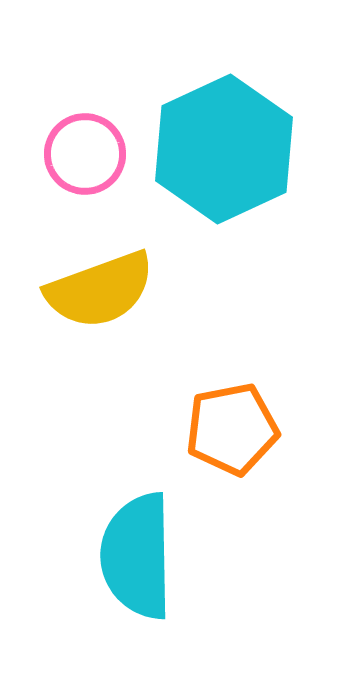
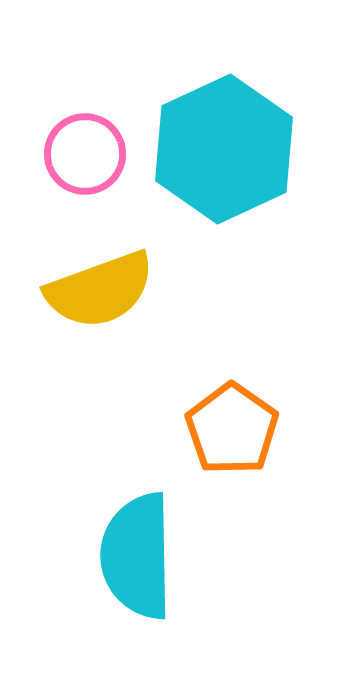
orange pentagon: rotated 26 degrees counterclockwise
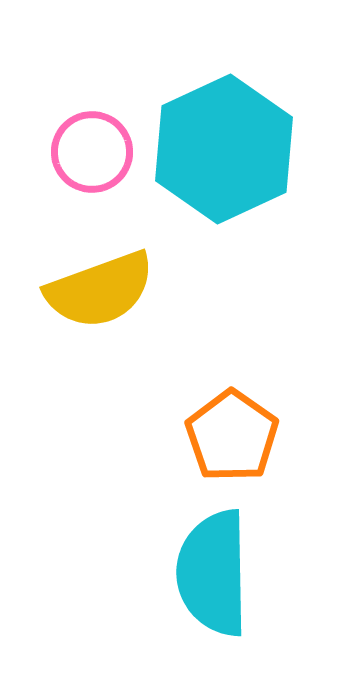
pink circle: moved 7 px right, 2 px up
orange pentagon: moved 7 px down
cyan semicircle: moved 76 px right, 17 px down
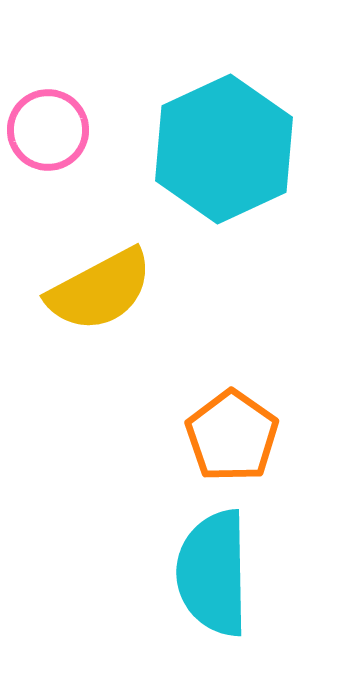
pink circle: moved 44 px left, 22 px up
yellow semicircle: rotated 8 degrees counterclockwise
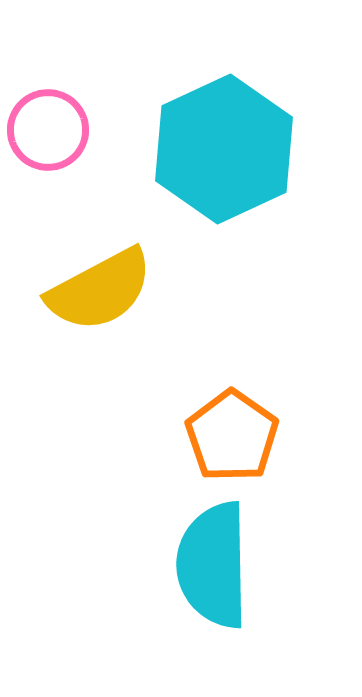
cyan semicircle: moved 8 px up
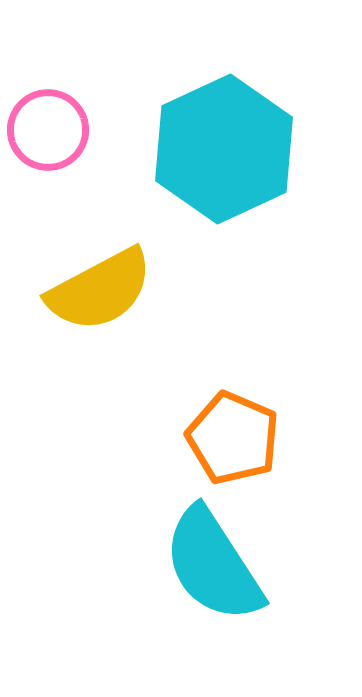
orange pentagon: moved 1 px right, 2 px down; rotated 12 degrees counterclockwise
cyan semicircle: rotated 32 degrees counterclockwise
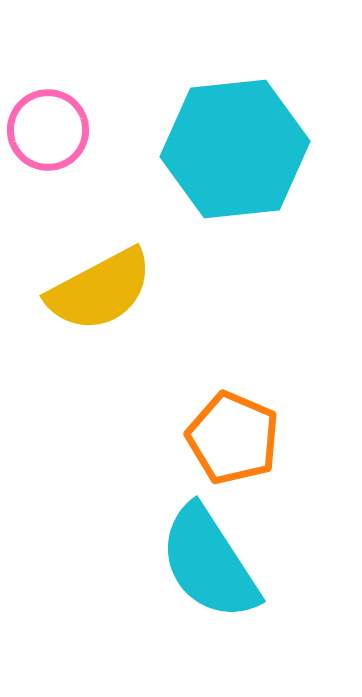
cyan hexagon: moved 11 px right; rotated 19 degrees clockwise
cyan semicircle: moved 4 px left, 2 px up
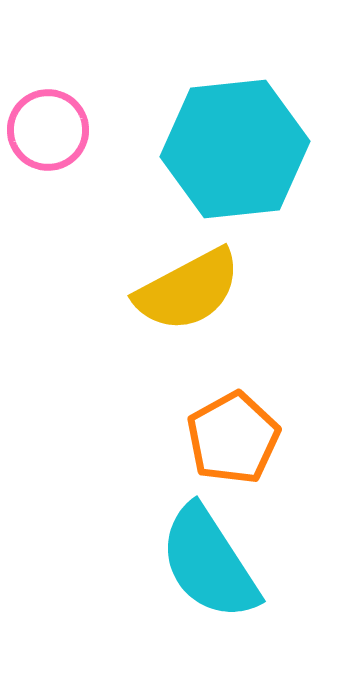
yellow semicircle: moved 88 px right
orange pentagon: rotated 20 degrees clockwise
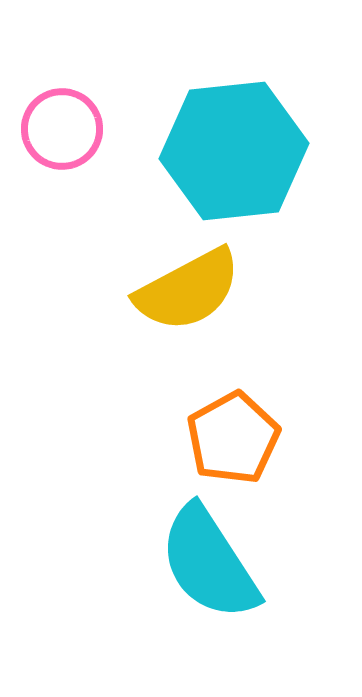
pink circle: moved 14 px right, 1 px up
cyan hexagon: moved 1 px left, 2 px down
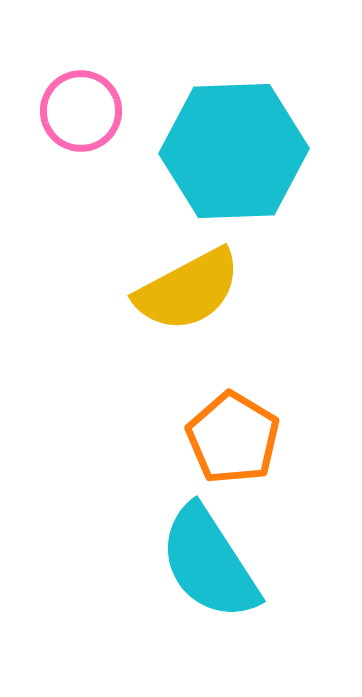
pink circle: moved 19 px right, 18 px up
cyan hexagon: rotated 4 degrees clockwise
orange pentagon: rotated 12 degrees counterclockwise
